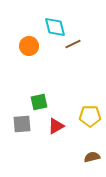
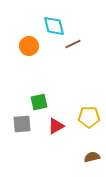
cyan diamond: moved 1 px left, 1 px up
yellow pentagon: moved 1 px left, 1 px down
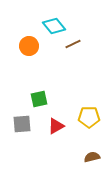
cyan diamond: rotated 25 degrees counterclockwise
green square: moved 3 px up
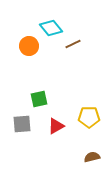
cyan diamond: moved 3 px left, 2 px down
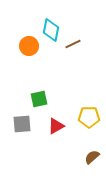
cyan diamond: moved 2 px down; rotated 50 degrees clockwise
brown semicircle: rotated 28 degrees counterclockwise
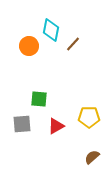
brown line: rotated 21 degrees counterclockwise
green square: rotated 18 degrees clockwise
